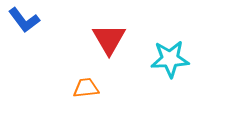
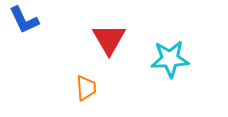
blue L-shape: rotated 12 degrees clockwise
orange trapezoid: rotated 92 degrees clockwise
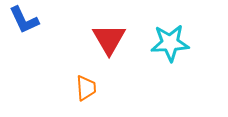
cyan star: moved 16 px up
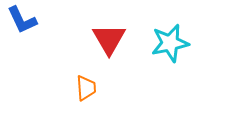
blue L-shape: moved 2 px left
cyan star: rotated 9 degrees counterclockwise
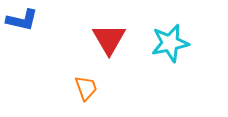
blue L-shape: rotated 52 degrees counterclockwise
orange trapezoid: rotated 16 degrees counterclockwise
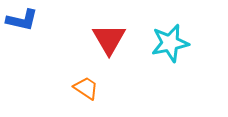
orange trapezoid: rotated 36 degrees counterclockwise
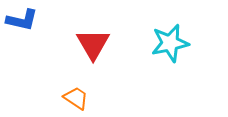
red triangle: moved 16 px left, 5 px down
orange trapezoid: moved 10 px left, 10 px down
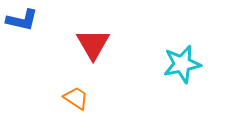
cyan star: moved 12 px right, 21 px down
